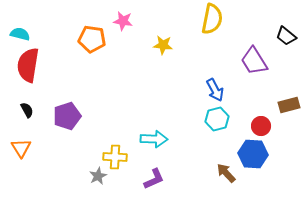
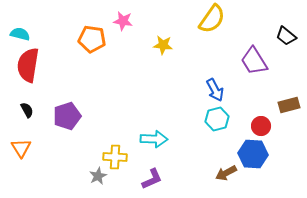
yellow semicircle: rotated 24 degrees clockwise
brown arrow: rotated 75 degrees counterclockwise
purple L-shape: moved 2 px left
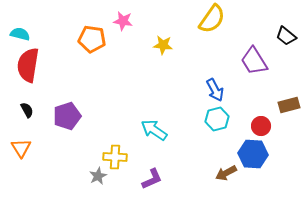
cyan arrow: moved 9 px up; rotated 148 degrees counterclockwise
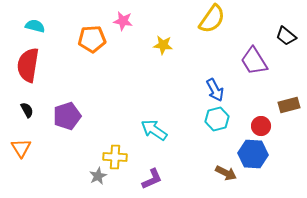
cyan semicircle: moved 15 px right, 8 px up
orange pentagon: rotated 12 degrees counterclockwise
brown arrow: rotated 125 degrees counterclockwise
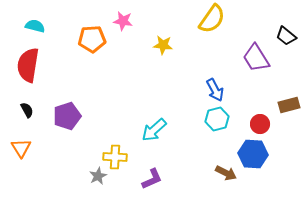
purple trapezoid: moved 2 px right, 3 px up
red circle: moved 1 px left, 2 px up
cyan arrow: rotated 76 degrees counterclockwise
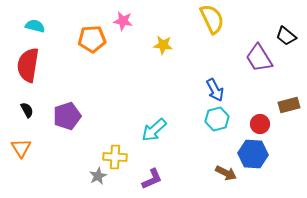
yellow semicircle: rotated 60 degrees counterclockwise
purple trapezoid: moved 3 px right
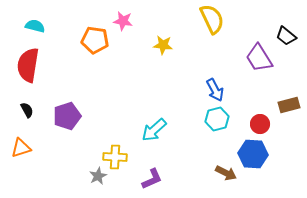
orange pentagon: moved 3 px right, 1 px down; rotated 12 degrees clockwise
orange triangle: rotated 45 degrees clockwise
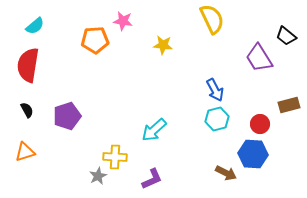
cyan semicircle: rotated 126 degrees clockwise
orange pentagon: rotated 12 degrees counterclockwise
orange triangle: moved 4 px right, 4 px down
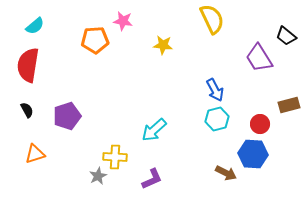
orange triangle: moved 10 px right, 2 px down
